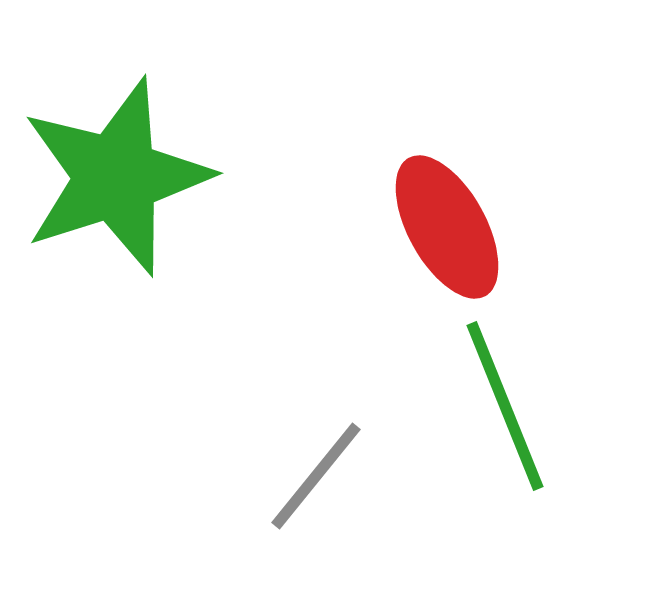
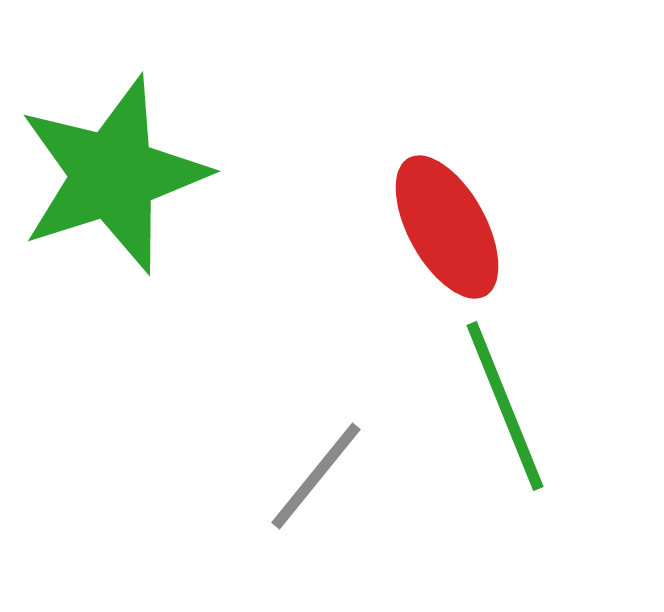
green star: moved 3 px left, 2 px up
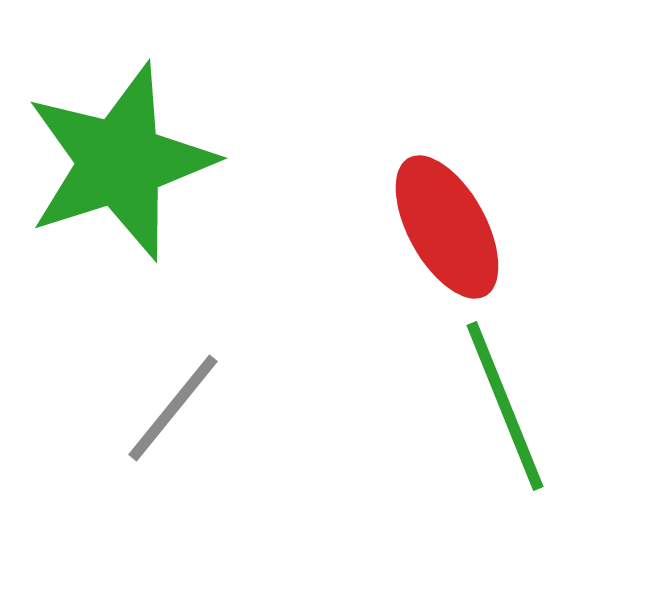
green star: moved 7 px right, 13 px up
gray line: moved 143 px left, 68 px up
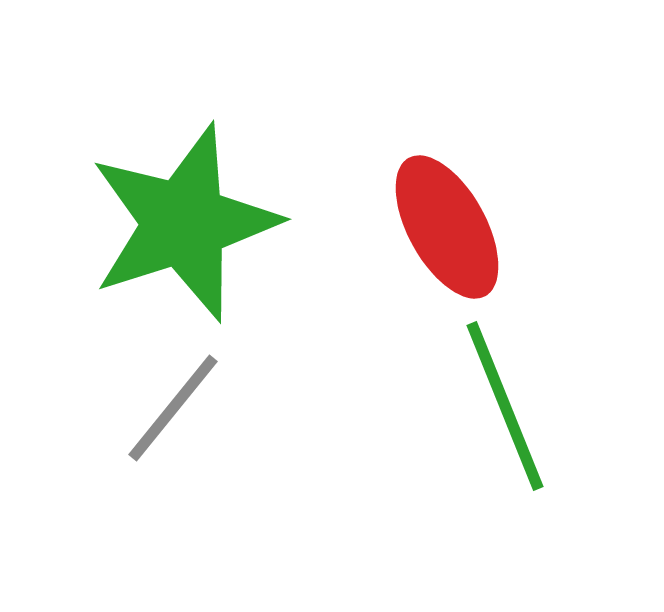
green star: moved 64 px right, 61 px down
